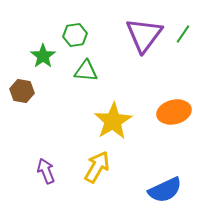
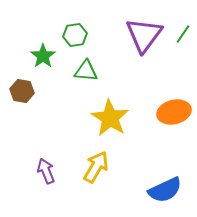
yellow star: moved 3 px left, 3 px up; rotated 9 degrees counterclockwise
yellow arrow: moved 1 px left
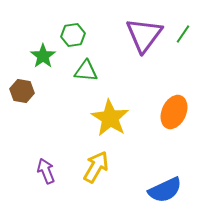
green hexagon: moved 2 px left
orange ellipse: rotated 52 degrees counterclockwise
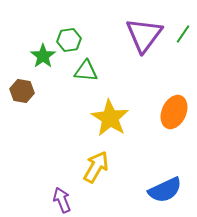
green hexagon: moved 4 px left, 5 px down
purple arrow: moved 16 px right, 29 px down
